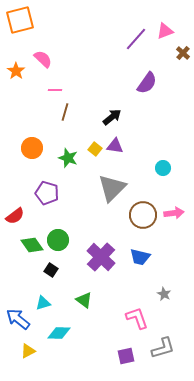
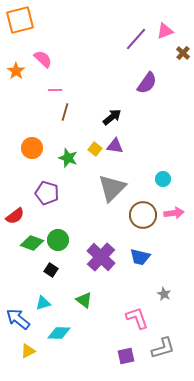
cyan circle: moved 11 px down
green diamond: moved 2 px up; rotated 35 degrees counterclockwise
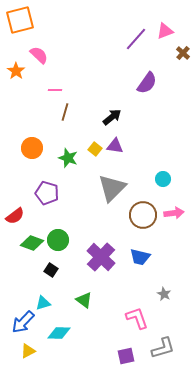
pink semicircle: moved 4 px left, 4 px up
blue arrow: moved 5 px right, 3 px down; rotated 85 degrees counterclockwise
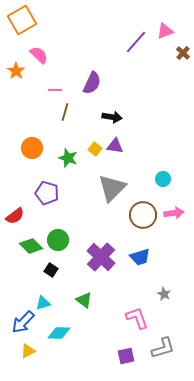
orange square: moved 2 px right; rotated 16 degrees counterclockwise
purple line: moved 3 px down
purple semicircle: moved 55 px left; rotated 10 degrees counterclockwise
black arrow: rotated 48 degrees clockwise
green diamond: moved 1 px left, 3 px down; rotated 25 degrees clockwise
blue trapezoid: rotated 30 degrees counterclockwise
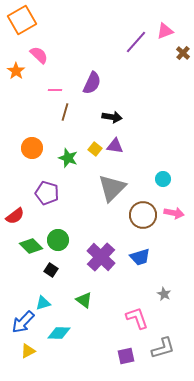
pink arrow: rotated 18 degrees clockwise
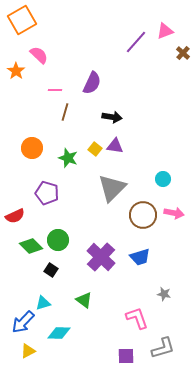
red semicircle: rotated 12 degrees clockwise
gray star: rotated 16 degrees counterclockwise
purple square: rotated 12 degrees clockwise
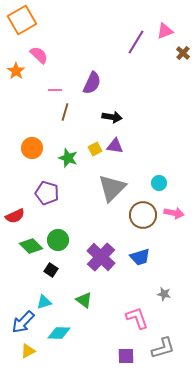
purple line: rotated 10 degrees counterclockwise
yellow square: rotated 24 degrees clockwise
cyan circle: moved 4 px left, 4 px down
cyan triangle: moved 1 px right, 1 px up
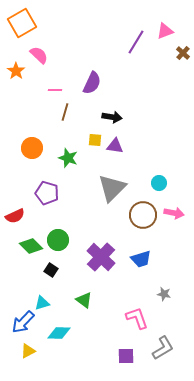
orange square: moved 3 px down
yellow square: moved 9 px up; rotated 32 degrees clockwise
blue trapezoid: moved 1 px right, 2 px down
cyan triangle: moved 2 px left, 1 px down
gray L-shape: rotated 15 degrees counterclockwise
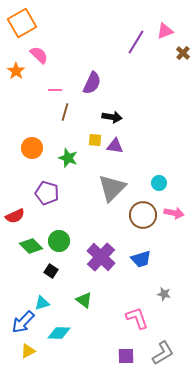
green circle: moved 1 px right, 1 px down
black square: moved 1 px down
gray L-shape: moved 5 px down
